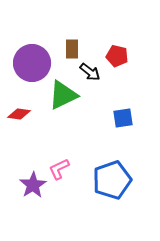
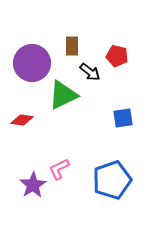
brown rectangle: moved 3 px up
red diamond: moved 3 px right, 6 px down
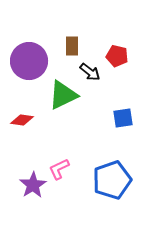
purple circle: moved 3 px left, 2 px up
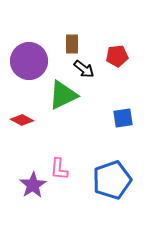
brown rectangle: moved 2 px up
red pentagon: rotated 20 degrees counterclockwise
black arrow: moved 6 px left, 3 px up
red diamond: rotated 20 degrees clockwise
pink L-shape: rotated 60 degrees counterclockwise
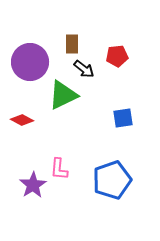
purple circle: moved 1 px right, 1 px down
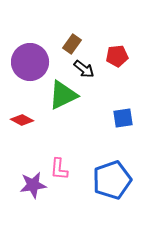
brown rectangle: rotated 36 degrees clockwise
purple star: rotated 24 degrees clockwise
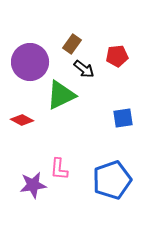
green triangle: moved 2 px left
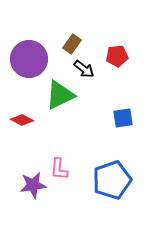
purple circle: moved 1 px left, 3 px up
green triangle: moved 1 px left
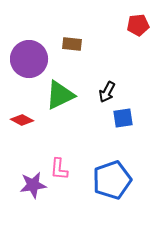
brown rectangle: rotated 60 degrees clockwise
red pentagon: moved 21 px right, 31 px up
black arrow: moved 23 px right, 23 px down; rotated 80 degrees clockwise
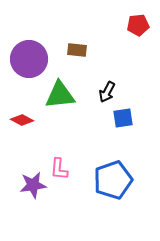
brown rectangle: moved 5 px right, 6 px down
green triangle: rotated 20 degrees clockwise
blue pentagon: moved 1 px right
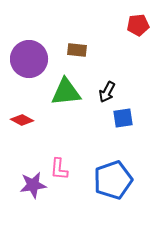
green triangle: moved 6 px right, 3 px up
